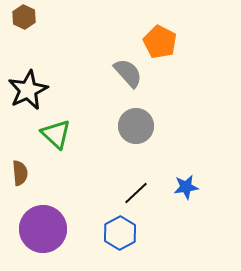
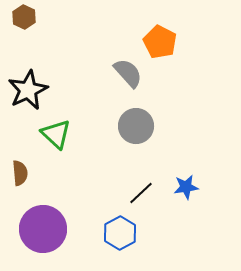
black line: moved 5 px right
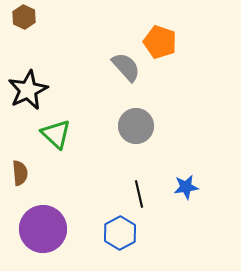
orange pentagon: rotated 8 degrees counterclockwise
gray semicircle: moved 2 px left, 6 px up
black line: moved 2 px left, 1 px down; rotated 60 degrees counterclockwise
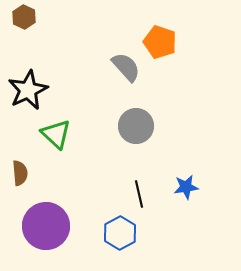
purple circle: moved 3 px right, 3 px up
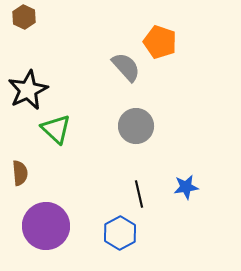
green triangle: moved 5 px up
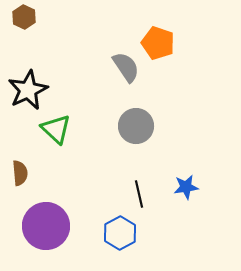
orange pentagon: moved 2 px left, 1 px down
gray semicircle: rotated 8 degrees clockwise
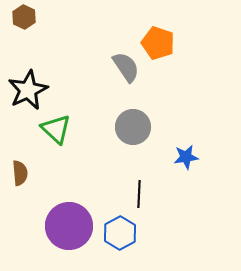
gray circle: moved 3 px left, 1 px down
blue star: moved 30 px up
black line: rotated 16 degrees clockwise
purple circle: moved 23 px right
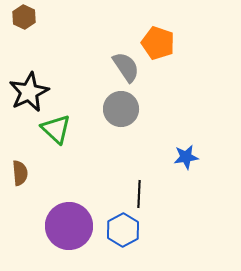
black star: moved 1 px right, 2 px down
gray circle: moved 12 px left, 18 px up
blue hexagon: moved 3 px right, 3 px up
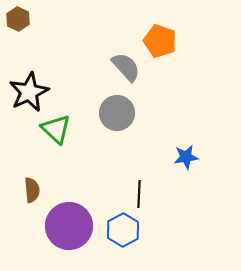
brown hexagon: moved 6 px left, 2 px down
orange pentagon: moved 2 px right, 2 px up
gray semicircle: rotated 8 degrees counterclockwise
gray circle: moved 4 px left, 4 px down
brown semicircle: moved 12 px right, 17 px down
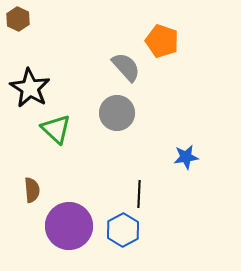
orange pentagon: moved 2 px right
black star: moved 1 px right, 4 px up; rotated 15 degrees counterclockwise
